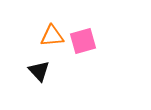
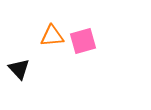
black triangle: moved 20 px left, 2 px up
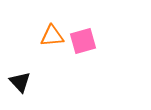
black triangle: moved 1 px right, 13 px down
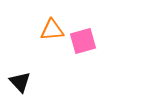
orange triangle: moved 6 px up
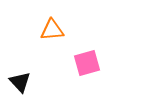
pink square: moved 4 px right, 22 px down
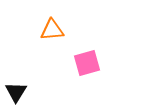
black triangle: moved 4 px left, 10 px down; rotated 15 degrees clockwise
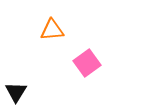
pink square: rotated 20 degrees counterclockwise
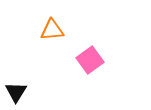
pink square: moved 3 px right, 3 px up
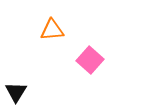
pink square: rotated 12 degrees counterclockwise
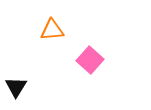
black triangle: moved 5 px up
